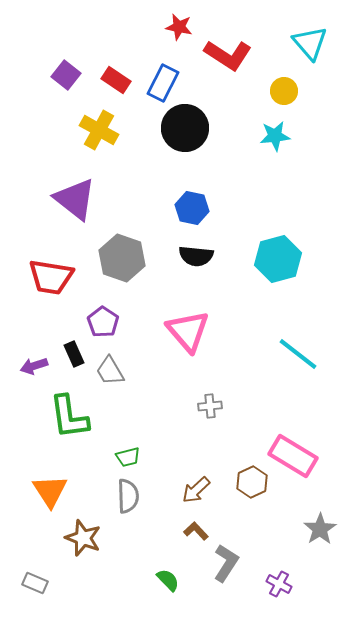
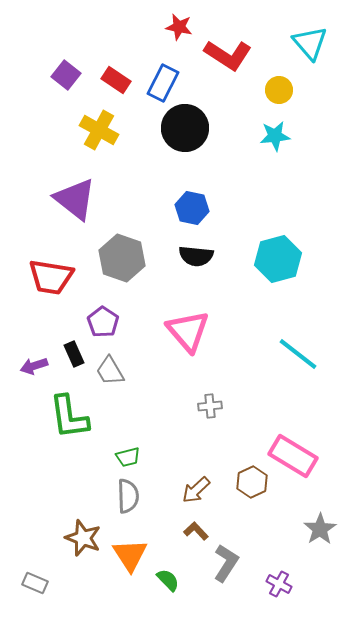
yellow circle: moved 5 px left, 1 px up
orange triangle: moved 80 px right, 64 px down
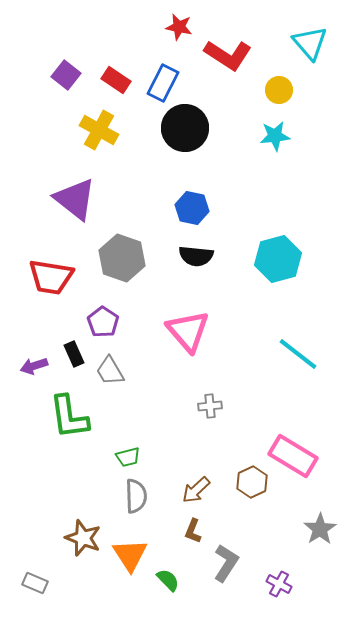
gray semicircle: moved 8 px right
brown L-shape: moved 3 px left; rotated 115 degrees counterclockwise
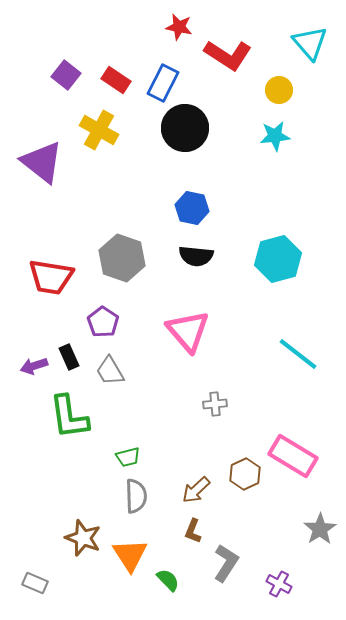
purple triangle: moved 33 px left, 37 px up
black rectangle: moved 5 px left, 3 px down
gray cross: moved 5 px right, 2 px up
brown hexagon: moved 7 px left, 8 px up
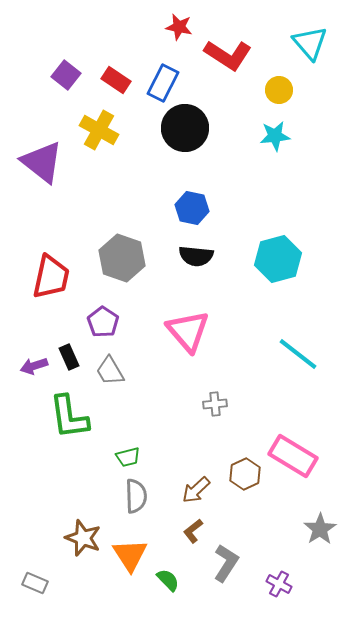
red trapezoid: rotated 87 degrees counterclockwise
brown L-shape: rotated 30 degrees clockwise
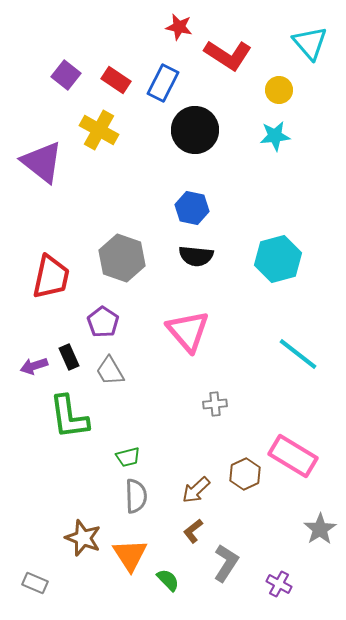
black circle: moved 10 px right, 2 px down
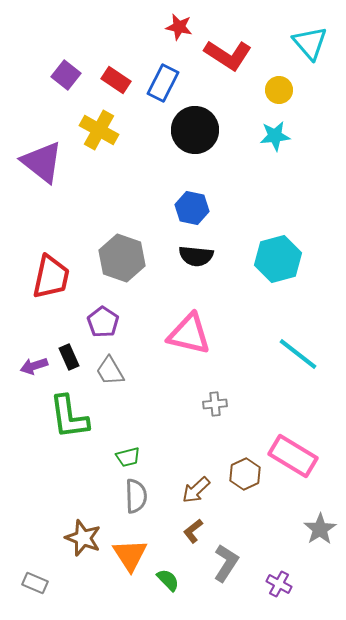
pink triangle: moved 1 px right, 3 px down; rotated 36 degrees counterclockwise
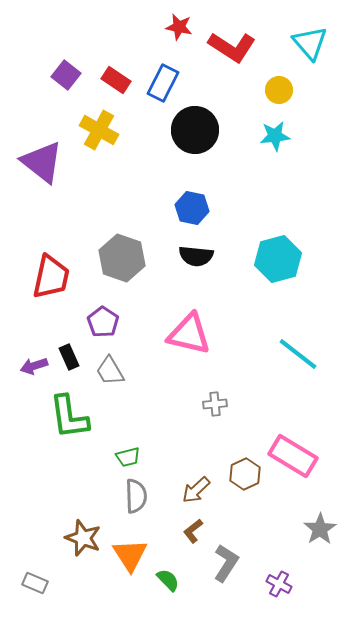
red L-shape: moved 4 px right, 8 px up
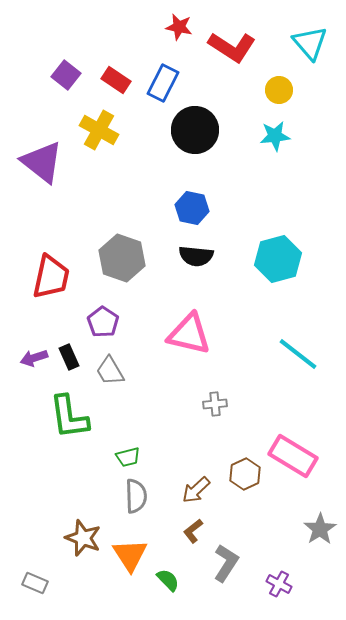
purple arrow: moved 8 px up
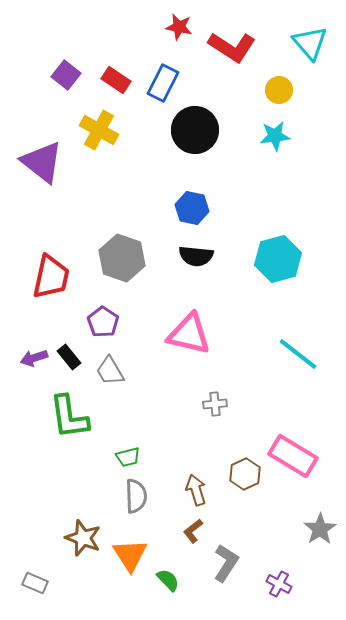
black rectangle: rotated 15 degrees counterclockwise
brown arrow: rotated 116 degrees clockwise
